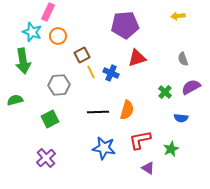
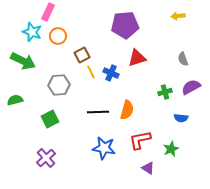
green arrow: rotated 55 degrees counterclockwise
green cross: rotated 32 degrees clockwise
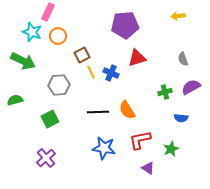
orange semicircle: rotated 132 degrees clockwise
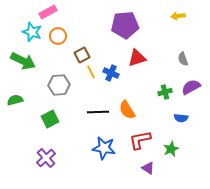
pink rectangle: rotated 36 degrees clockwise
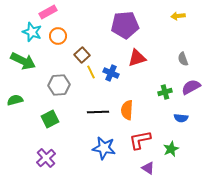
brown square: rotated 14 degrees counterclockwise
orange semicircle: rotated 36 degrees clockwise
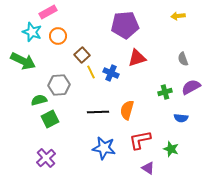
green semicircle: moved 24 px right
orange semicircle: rotated 12 degrees clockwise
green star: rotated 28 degrees counterclockwise
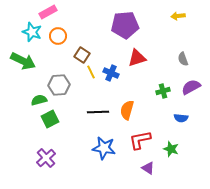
brown square: rotated 14 degrees counterclockwise
green cross: moved 2 px left, 1 px up
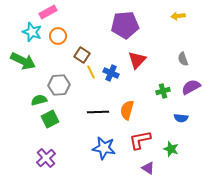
red triangle: moved 2 px down; rotated 30 degrees counterclockwise
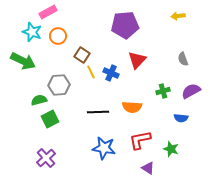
purple semicircle: moved 4 px down
orange semicircle: moved 5 px right, 3 px up; rotated 102 degrees counterclockwise
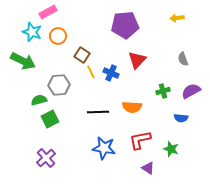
yellow arrow: moved 1 px left, 2 px down
